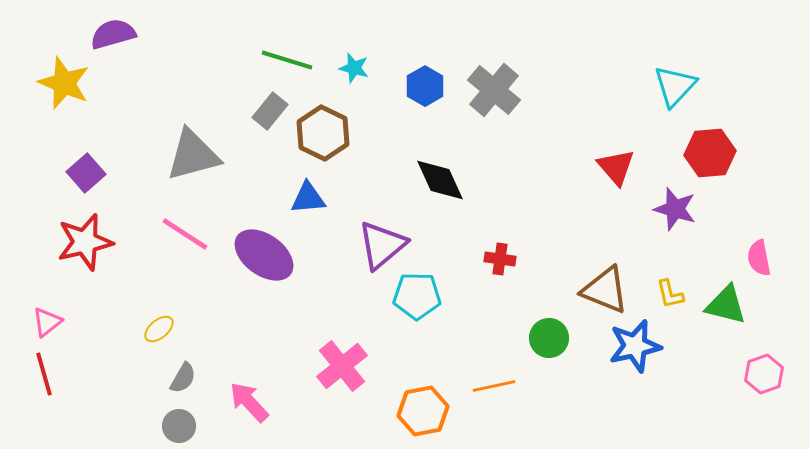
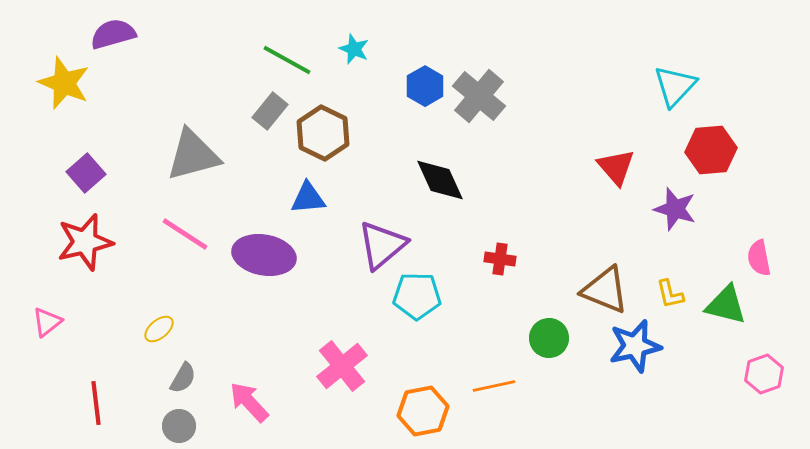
green line: rotated 12 degrees clockwise
cyan star: moved 19 px up; rotated 8 degrees clockwise
gray cross: moved 15 px left, 6 px down
red hexagon: moved 1 px right, 3 px up
purple ellipse: rotated 26 degrees counterclockwise
red line: moved 52 px right, 29 px down; rotated 9 degrees clockwise
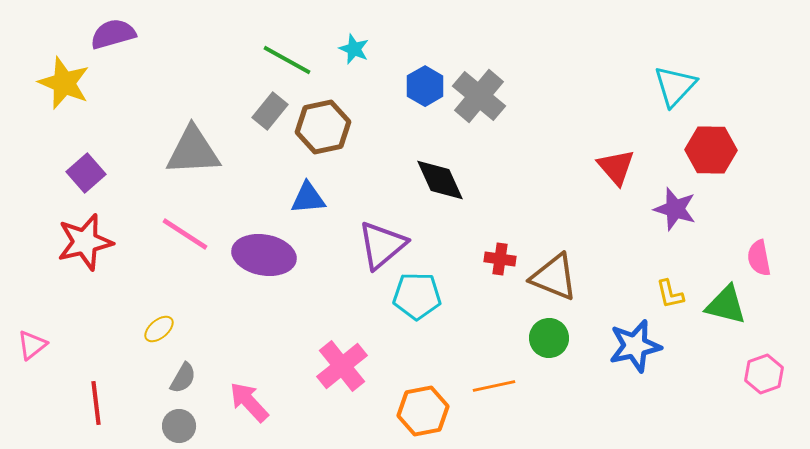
brown hexagon: moved 6 px up; rotated 22 degrees clockwise
red hexagon: rotated 6 degrees clockwise
gray triangle: moved 4 px up; rotated 12 degrees clockwise
brown triangle: moved 51 px left, 13 px up
pink triangle: moved 15 px left, 23 px down
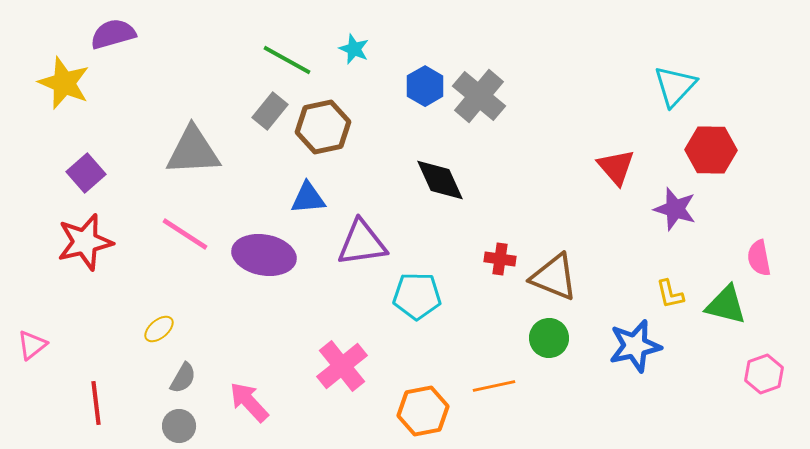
purple triangle: moved 20 px left, 2 px up; rotated 32 degrees clockwise
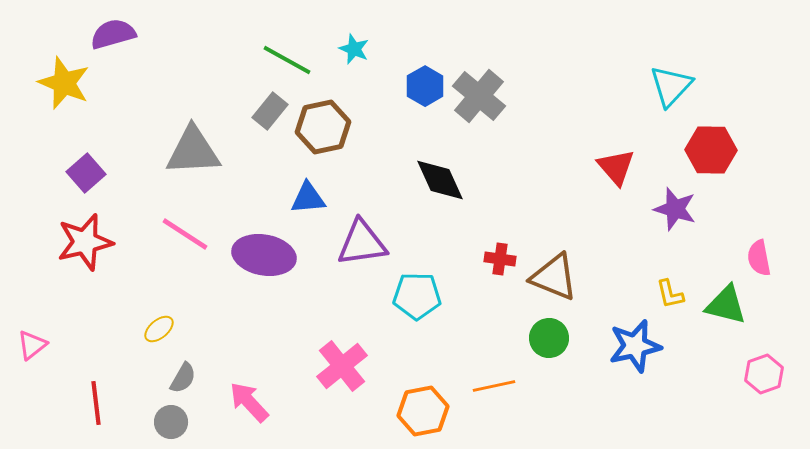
cyan triangle: moved 4 px left
gray circle: moved 8 px left, 4 px up
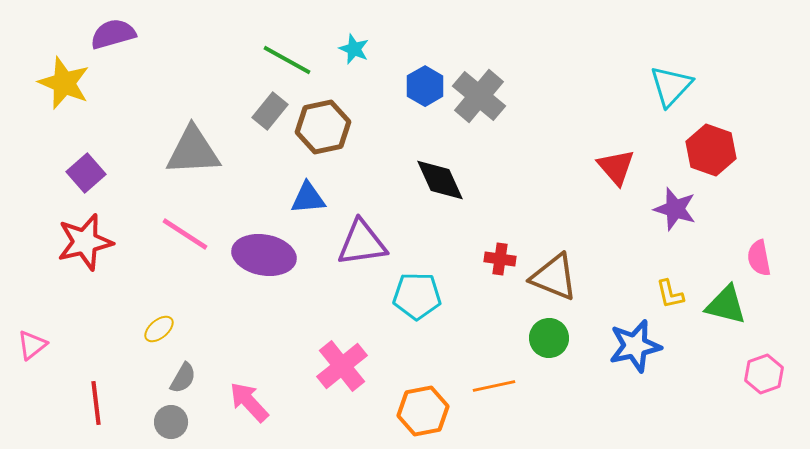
red hexagon: rotated 18 degrees clockwise
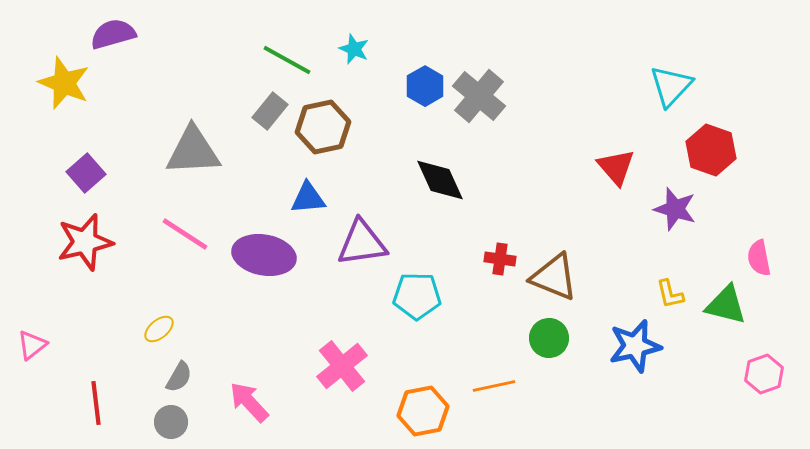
gray semicircle: moved 4 px left, 1 px up
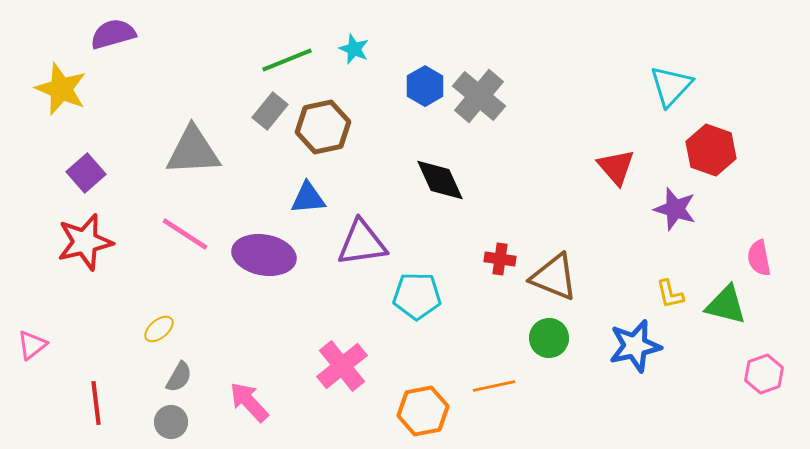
green line: rotated 51 degrees counterclockwise
yellow star: moved 3 px left, 6 px down
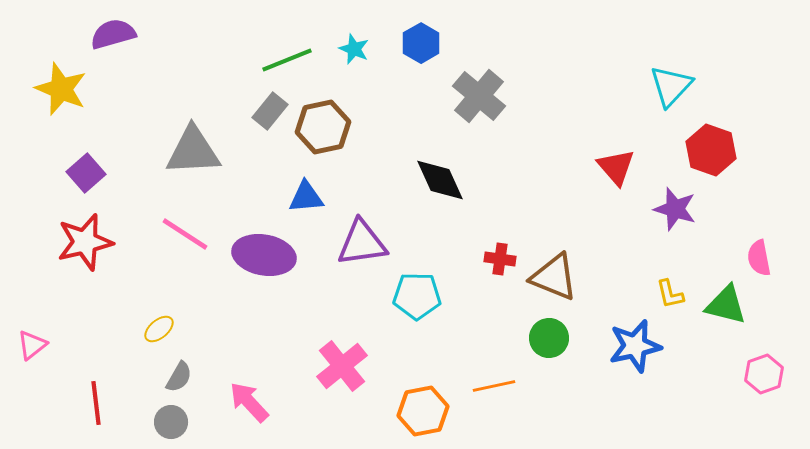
blue hexagon: moved 4 px left, 43 px up
blue triangle: moved 2 px left, 1 px up
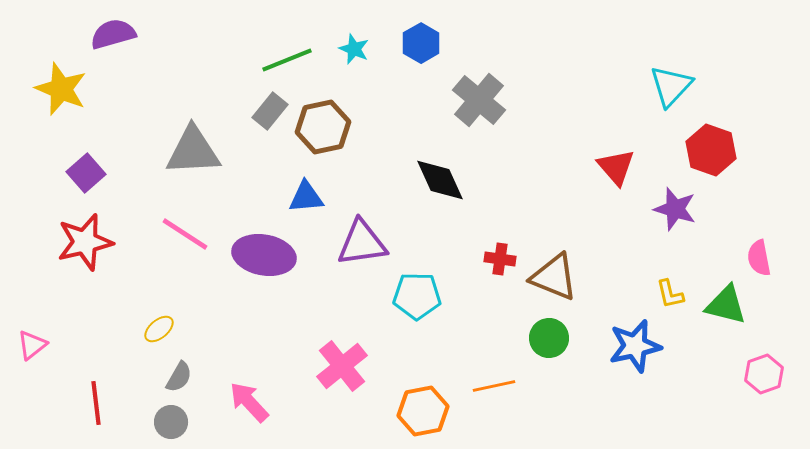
gray cross: moved 4 px down
